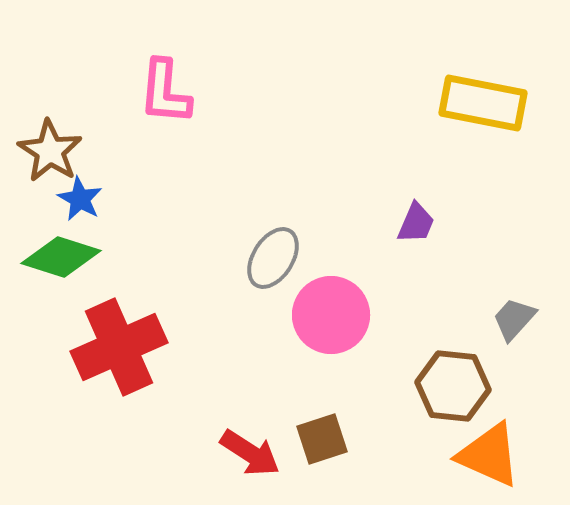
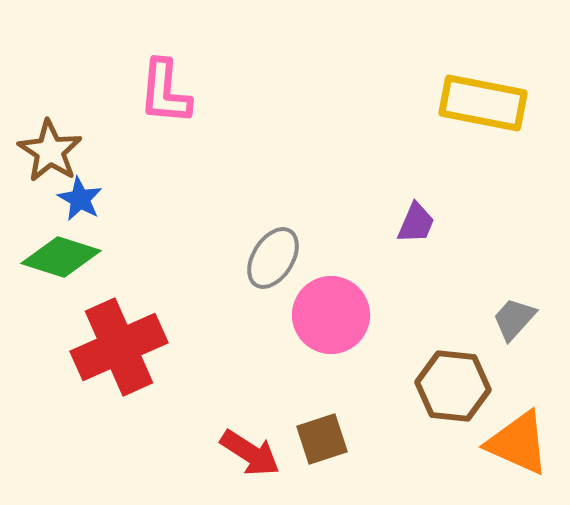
orange triangle: moved 29 px right, 12 px up
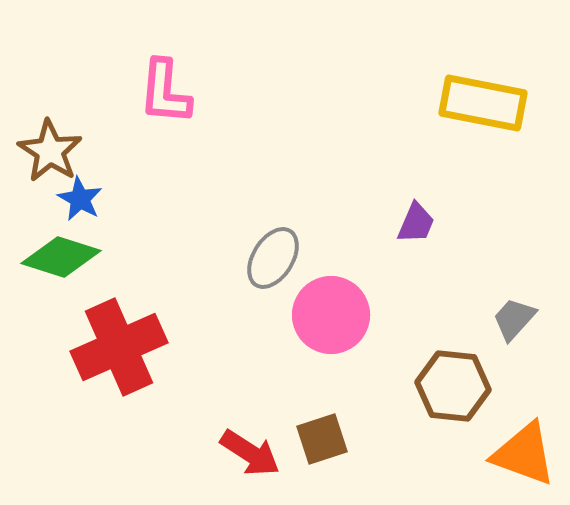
orange triangle: moved 6 px right, 11 px down; rotated 4 degrees counterclockwise
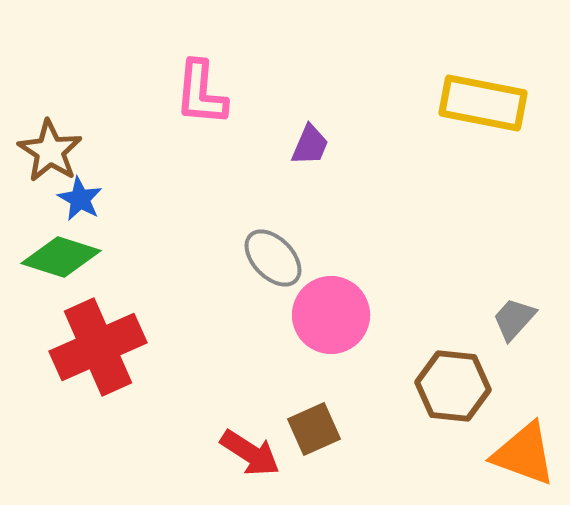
pink L-shape: moved 36 px right, 1 px down
purple trapezoid: moved 106 px left, 78 px up
gray ellipse: rotated 76 degrees counterclockwise
red cross: moved 21 px left
brown square: moved 8 px left, 10 px up; rotated 6 degrees counterclockwise
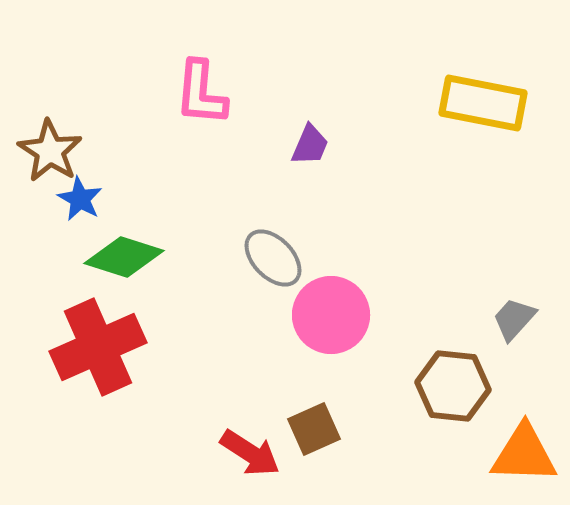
green diamond: moved 63 px right
orange triangle: rotated 18 degrees counterclockwise
